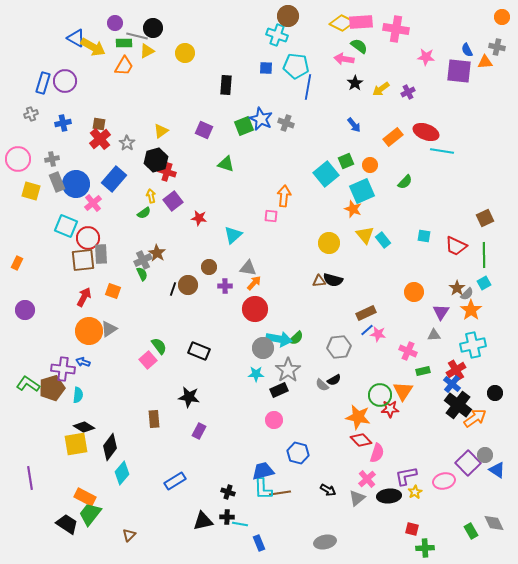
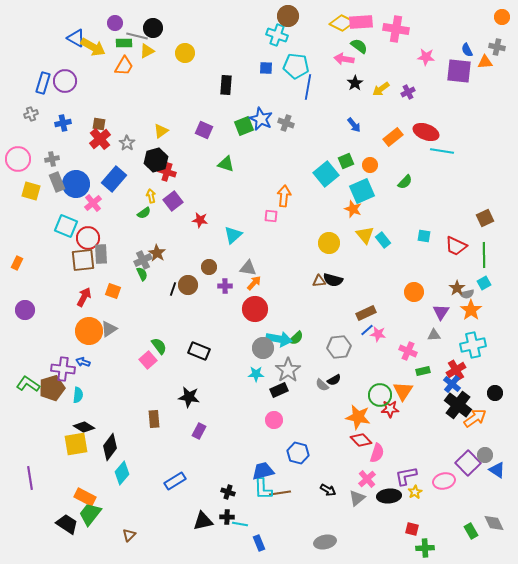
red star at (199, 218): moved 1 px right, 2 px down
gray semicircle at (467, 294): rotated 32 degrees clockwise
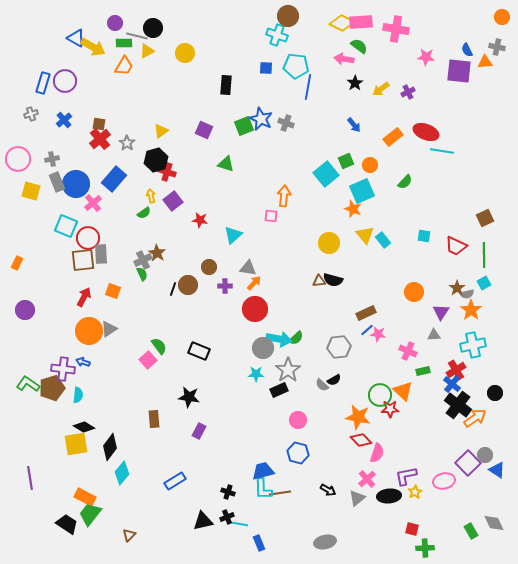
blue cross at (63, 123): moved 1 px right, 3 px up; rotated 28 degrees counterclockwise
orange triangle at (403, 391): rotated 20 degrees counterclockwise
pink circle at (274, 420): moved 24 px right
black cross at (227, 517): rotated 24 degrees counterclockwise
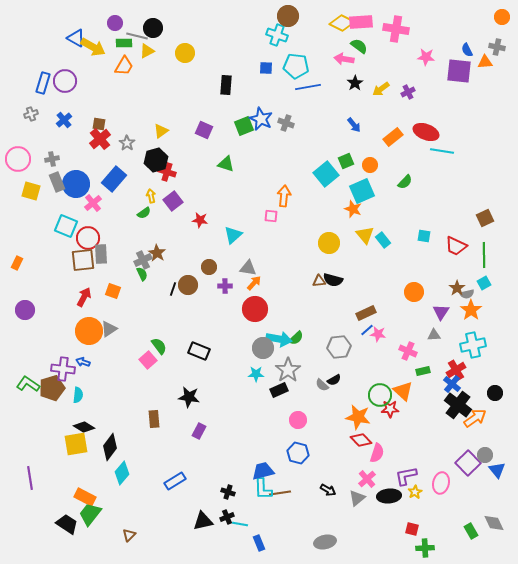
blue line at (308, 87): rotated 70 degrees clockwise
blue triangle at (497, 470): rotated 18 degrees clockwise
pink ellipse at (444, 481): moved 3 px left, 2 px down; rotated 65 degrees counterclockwise
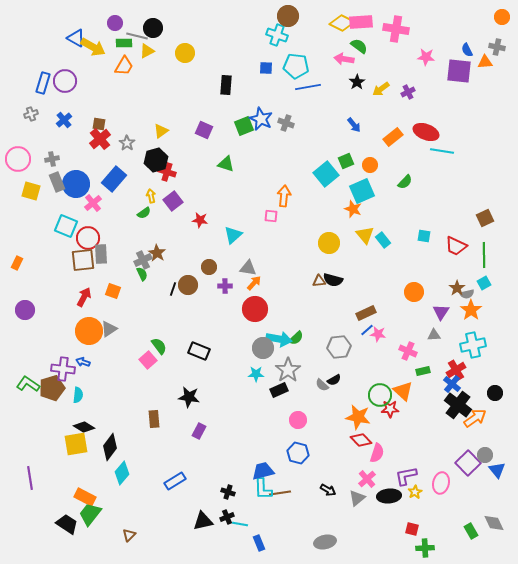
black star at (355, 83): moved 2 px right, 1 px up
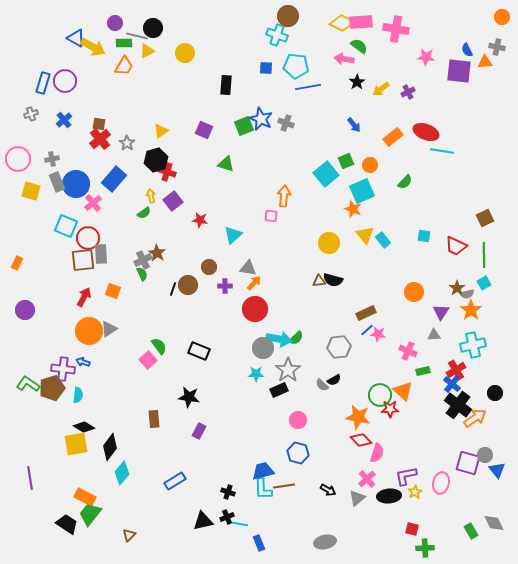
purple square at (468, 463): rotated 30 degrees counterclockwise
brown line at (280, 493): moved 4 px right, 7 px up
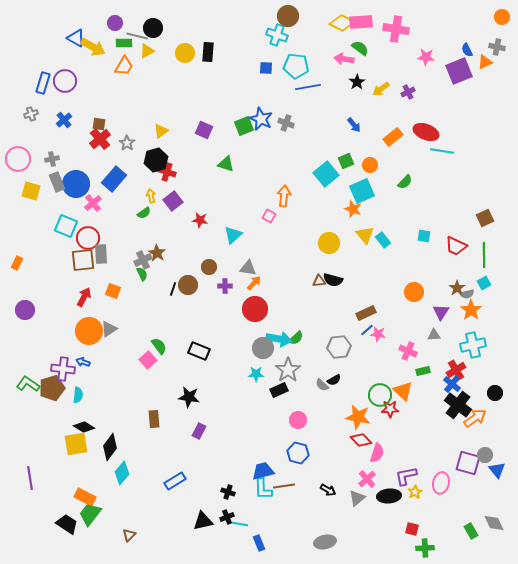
green semicircle at (359, 46): moved 1 px right, 2 px down
orange triangle at (485, 62): rotated 21 degrees counterclockwise
purple square at (459, 71): rotated 28 degrees counterclockwise
black rectangle at (226, 85): moved 18 px left, 33 px up
pink square at (271, 216): moved 2 px left; rotated 24 degrees clockwise
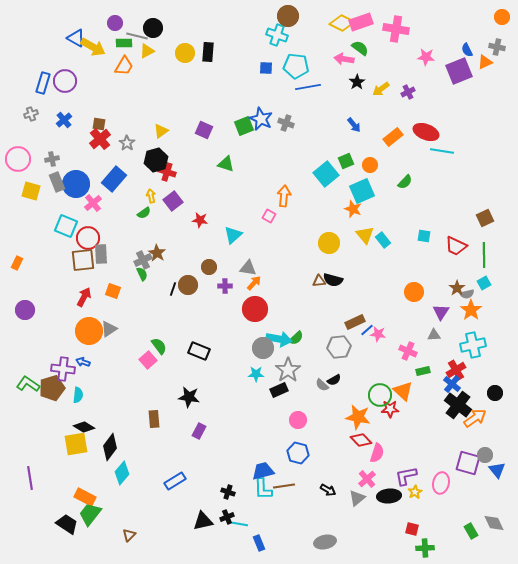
pink rectangle at (361, 22): rotated 15 degrees counterclockwise
brown rectangle at (366, 313): moved 11 px left, 9 px down
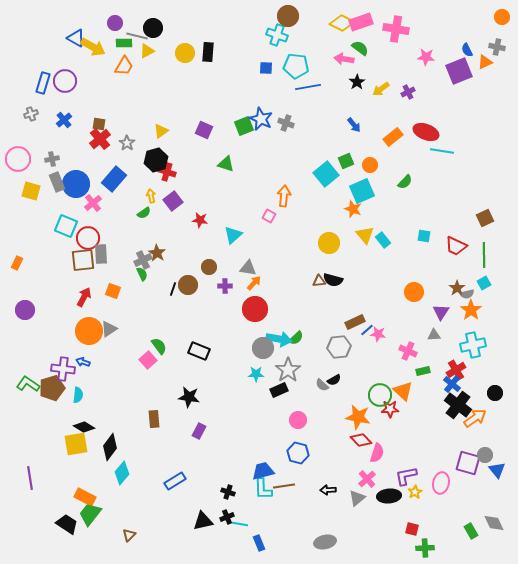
black arrow at (328, 490): rotated 147 degrees clockwise
